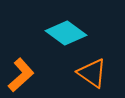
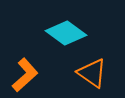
orange L-shape: moved 4 px right
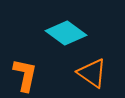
orange L-shape: rotated 36 degrees counterclockwise
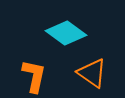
orange L-shape: moved 9 px right, 1 px down
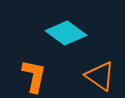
orange triangle: moved 8 px right, 3 px down
